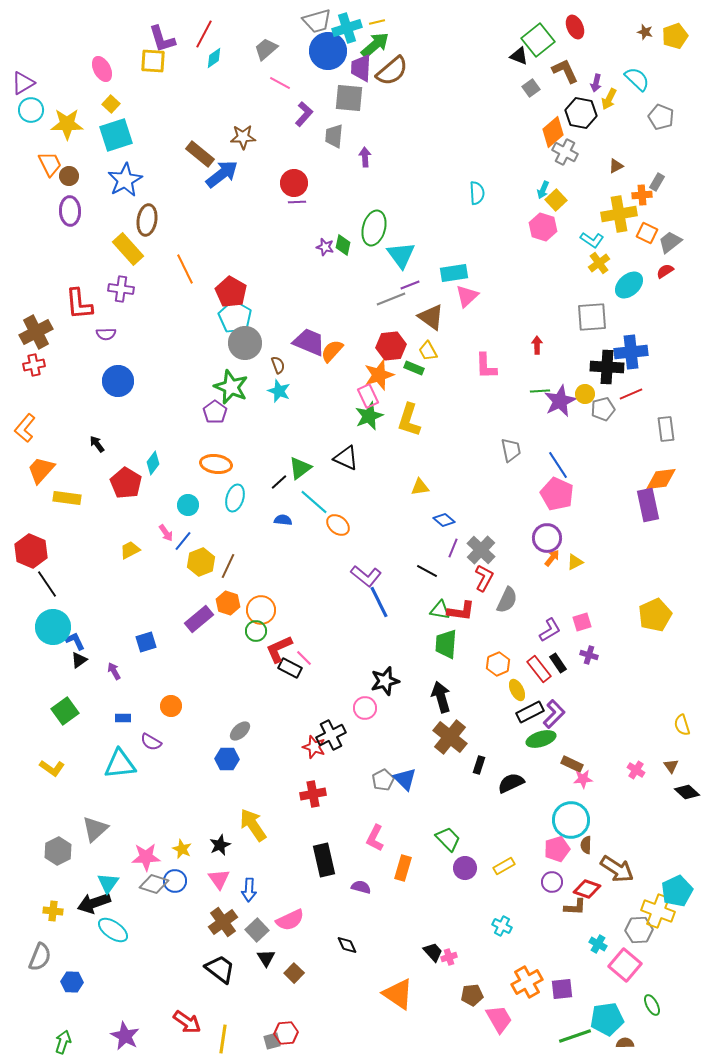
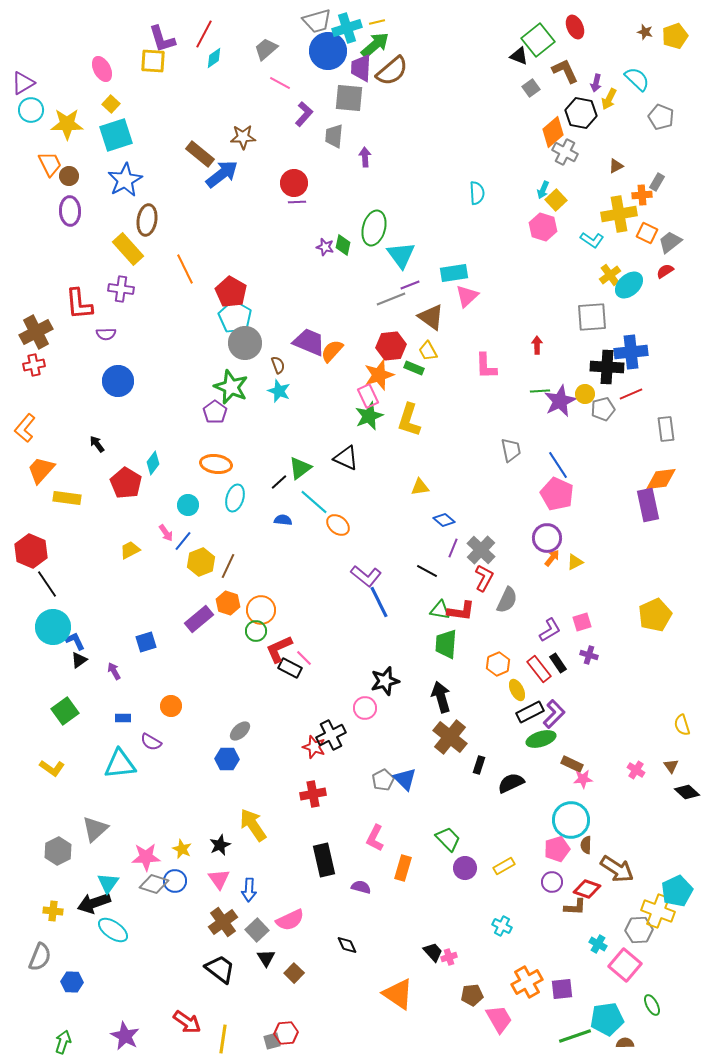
yellow cross at (599, 263): moved 11 px right, 12 px down
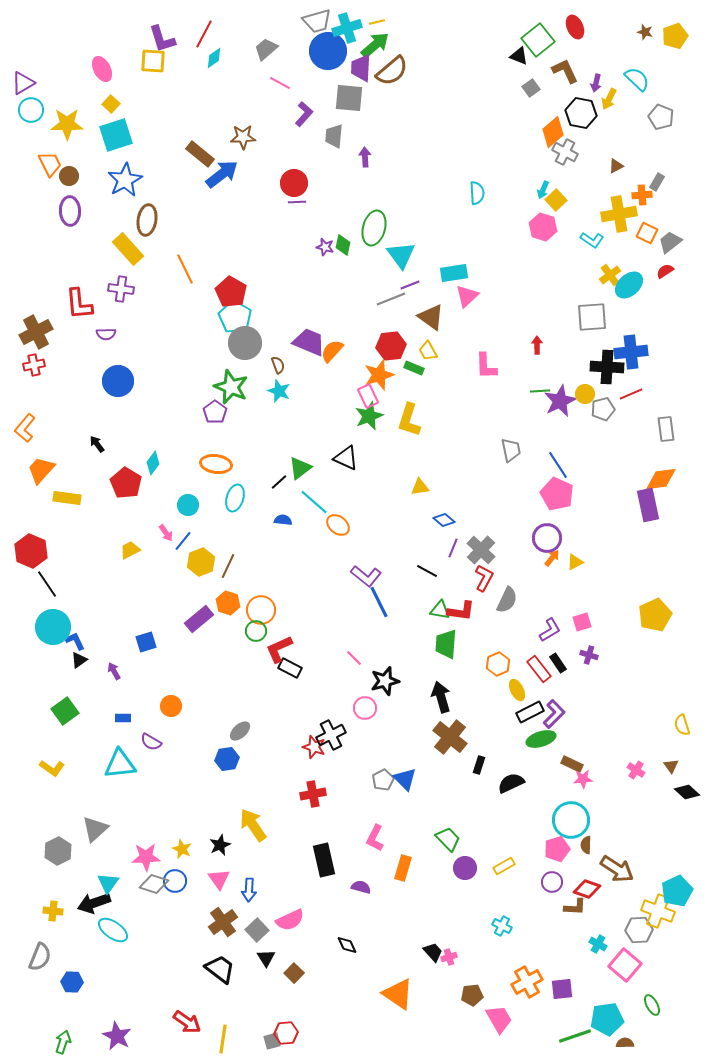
pink line at (304, 658): moved 50 px right
blue hexagon at (227, 759): rotated 10 degrees counterclockwise
purple star at (125, 1036): moved 8 px left
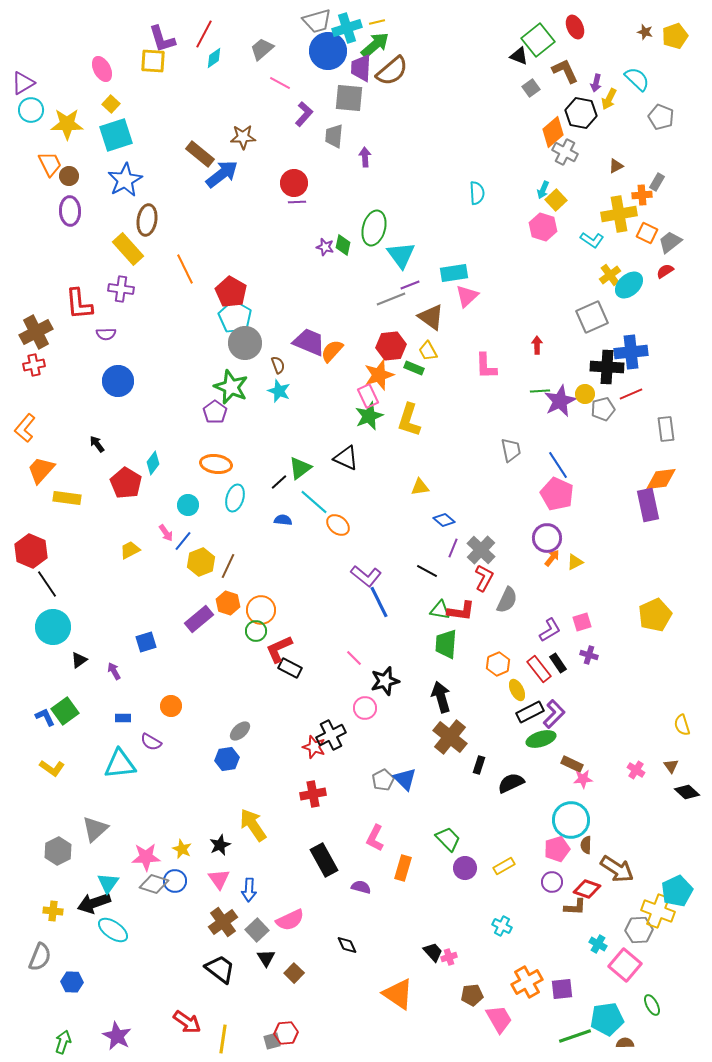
gray trapezoid at (266, 49): moved 4 px left
gray square at (592, 317): rotated 20 degrees counterclockwise
blue L-shape at (75, 641): moved 30 px left, 76 px down
black rectangle at (324, 860): rotated 16 degrees counterclockwise
